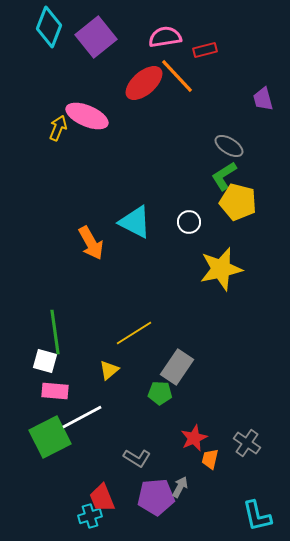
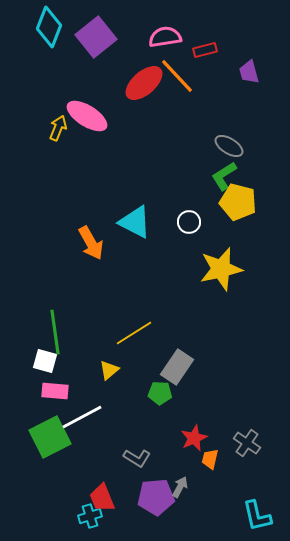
purple trapezoid: moved 14 px left, 27 px up
pink ellipse: rotated 9 degrees clockwise
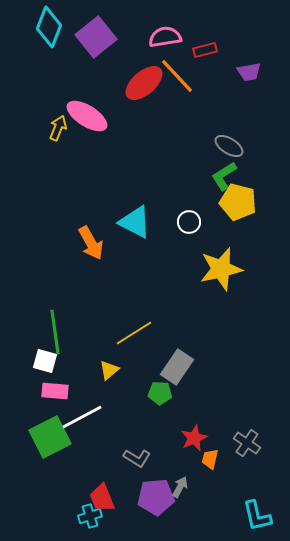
purple trapezoid: rotated 85 degrees counterclockwise
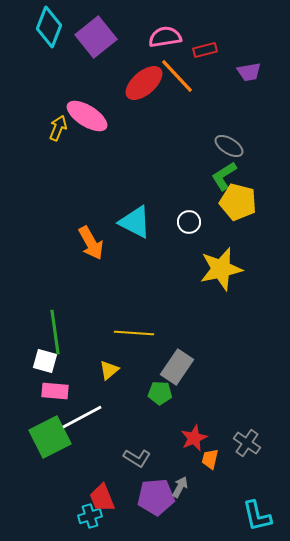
yellow line: rotated 36 degrees clockwise
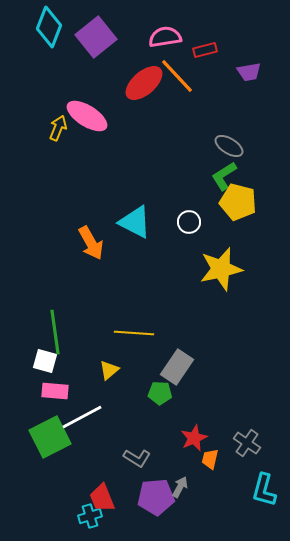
cyan L-shape: moved 7 px right, 26 px up; rotated 28 degrees clockwise
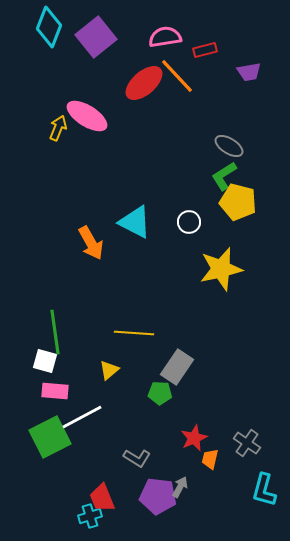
purple pentagon: moved 2 px right, 1 px up; rotated 12 degrees clockwise
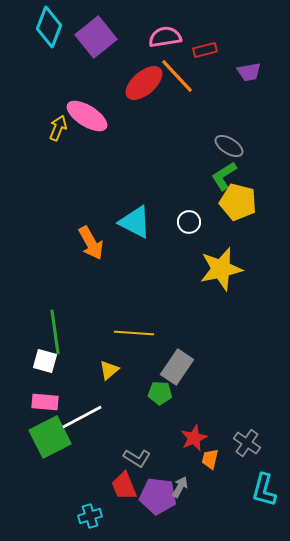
pink rectangle: moved 10 px left, 11 px down
red trapezoid: moved 22 px right, 12 px up
